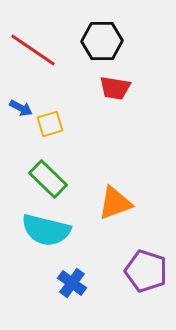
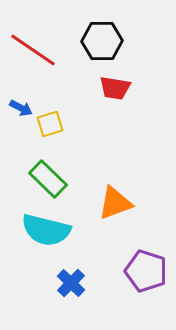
blue cross: moved 1 px left; rotated 8 degrees clockwise
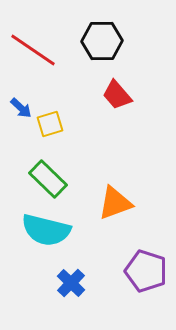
red trapezoid: moved 2 px right, 7 px down; rotated 40 degrees clockwise
blue arrow: rotated 15 degrees clockwise
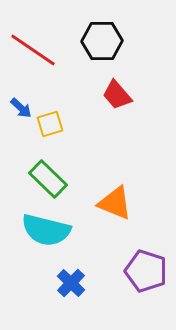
orange triangle: rotated 42 degrees clockwise
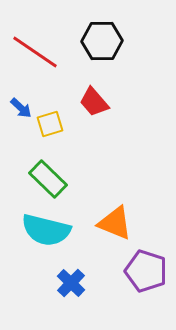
red line: moved 2 px right, 2 px down
red trapezoid: moved 23 px left, 7 px down
orange triangle: moved 20 px down
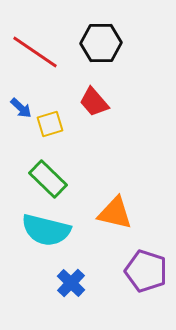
black hexagon: moved 1 px left, 2 px down
orange triangle: moved 10 px up; rotated 9 degrees counterclockwise
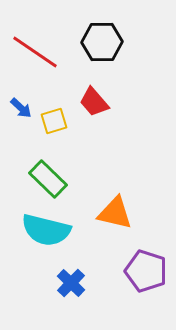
black hexagon: moved 1 px right, 1 px up
yellow square: moved 4 px right, 3 px up
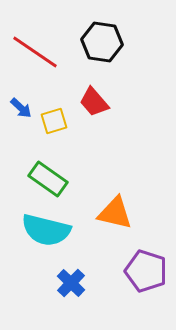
black hexagon: rotated 9 degrees clockwise
green rectangle: rotated 9 degrees counterclockwise
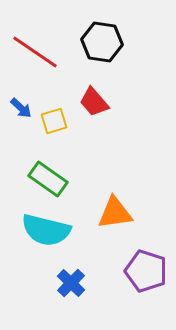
orange triangle: rotated 21 degrees counterclockwise
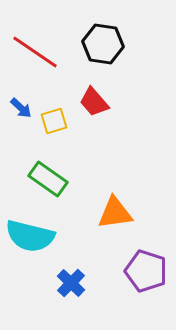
black hexagon: moved 1 px right, 2 px down
cyan semicircle: moved 16 px left, 6 px down
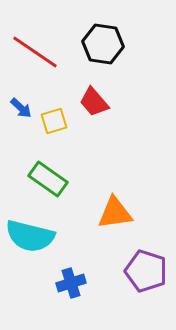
blue cross: rotated 28 degrees clockwise
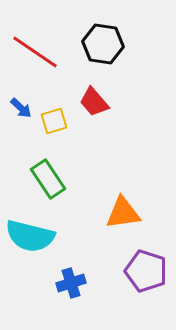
green rectangle: rotated 21 degrees clockwise
orange triangle: moved 8 px right
